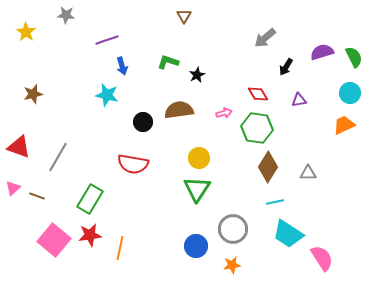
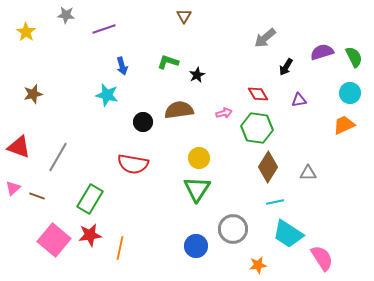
purple line: moved 3 px left, 11 px up
orange star: moved 26 px right
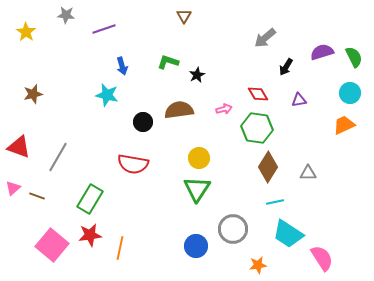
pink arrow: moved 4 px up
pink square: moved 2 px left, 5 px down
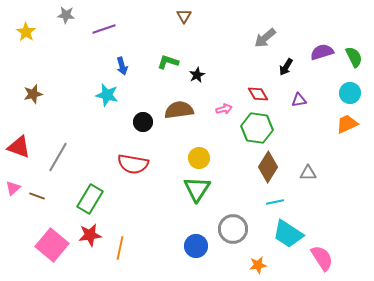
orange trapezoid: moved 3 px right, 1 px up
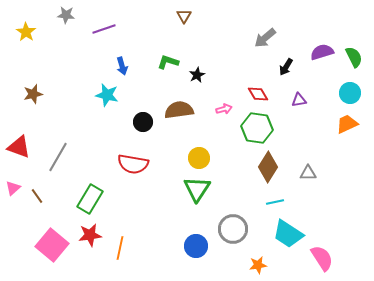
brown line: rotated 35 degrees clockwise
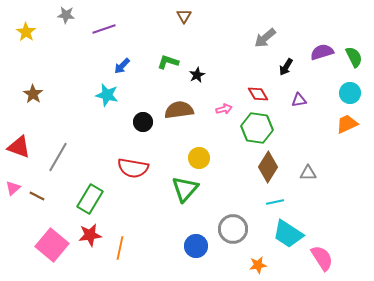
blue arrow: rotated 60 degrees clockwise
brown star: rotated 24 degrees counterclockwise
red semicircle: moved 4 px down
green triangle: moved 12 px left; rotated 8 degrees clockwise
brown line: rotated 28 degrees counterclockwise
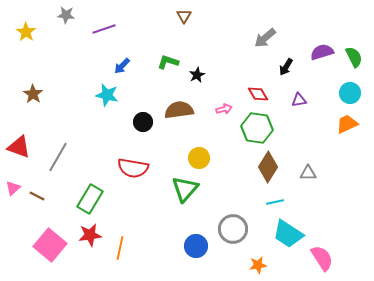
pink square: moved 2 px left
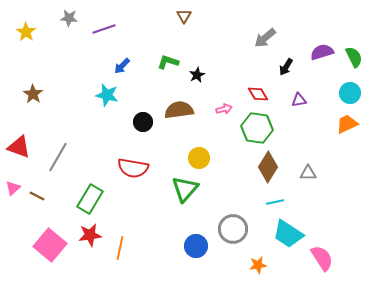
gray star: moved 3 px right, 3 px down
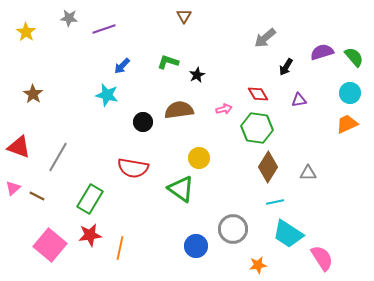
green semicircle: rotated 15 degrees counterclockwise
green triangle: moved 4 px left; rotated 36 degrees counterclockwise
